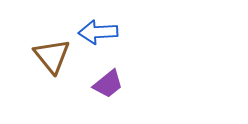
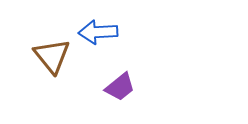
purple trapezoid: moved 12 px right, 3 px down
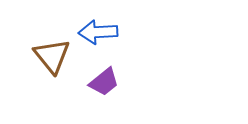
purple trapezoid: moved 16 px left, 5 px up
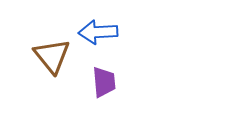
purple trapezoid: rotated 56 degrees counterclockwise
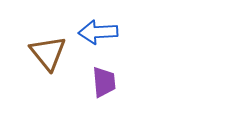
brown triangle: moved 4 px left, 3 px up
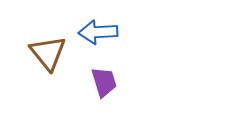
purple trapezoid: rotated 12 degrees counterclockwise
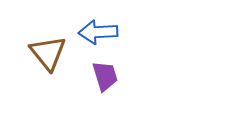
purple trapezoid: moved 1 px right, 6 px up
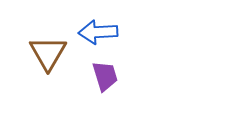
brown triangle: rotated 9 degrees clockwise
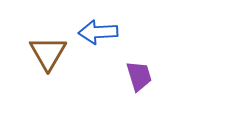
purple trapezoid: moved 34 px right
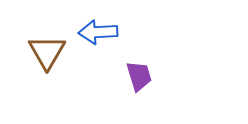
brown triangle: moved 1 px left, 1 px up
